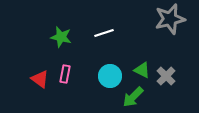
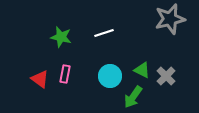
green arrow: rotated 10 degrees counterclockwise
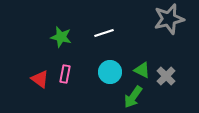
gray star: moved 1 px left
cyan circle: moved 4 px up
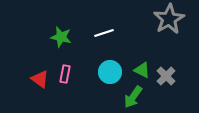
gray star: rotated 16 degrees counterclockwise
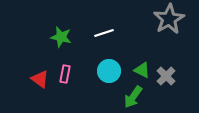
cyan circle: moved 1 px left, 1 px up
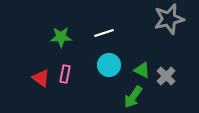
gray star: rotated 16 degrees clockwise
green star: rotated 15 degrees counterclockwise
cyan circle: moved 6 px up
red triangle: moved 1 px right, 1 px up
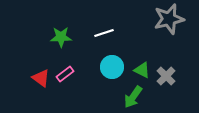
cyan circle: moved 3 px right, 2 px down
pink rectangle: rotated 42 degrees clockwise
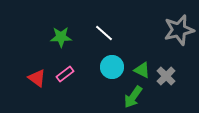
gray star: moved 10 px right, 11 px down
white line: rotated 60 degrees clockwise
red triangle: moved 4 px left
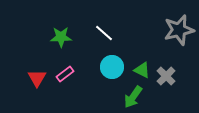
red triangle: rotated 24 degrees clockwise
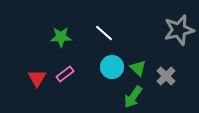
green triangle: moved 4 px left, 2 px up; rotated 18 degrees clockwise
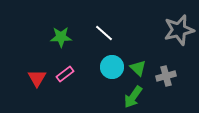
gray cross: rotated 30 degrees clockwise
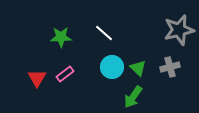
gray cross: moved 4 px right, 9 px up
